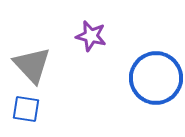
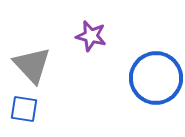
blue square: moved 2 px left
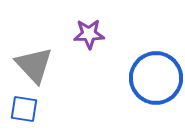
purple star: moved 2 px left, 2 px up; rotated 16 degrees counterclockwise
gray triangle: moved 2 px right
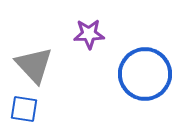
blue circle: moved 11 px left, 4 px up
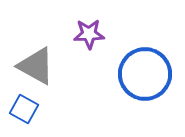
gray triangle: moved 2 px right, 1 px down; rotated 18 degrees counterclockwise
blue square: rotated 20 degrees clockwise
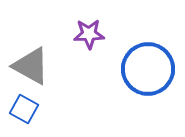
gray triangle: moved 5 px left
blue circle: moved 3 px right, 5 px up
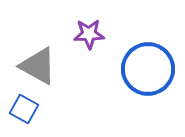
gray triangle: moved 7 px right
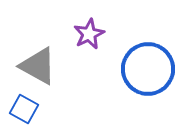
purple star: rotated 24 degrees counterclockwise
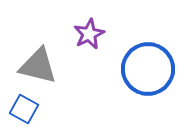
gray triangle: rotated 15 degrees counterclockwise
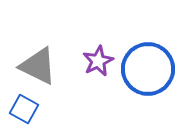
purple star: moved 9 px right, 27 px down
gray triangle: rotated 12 degrees clockwise
